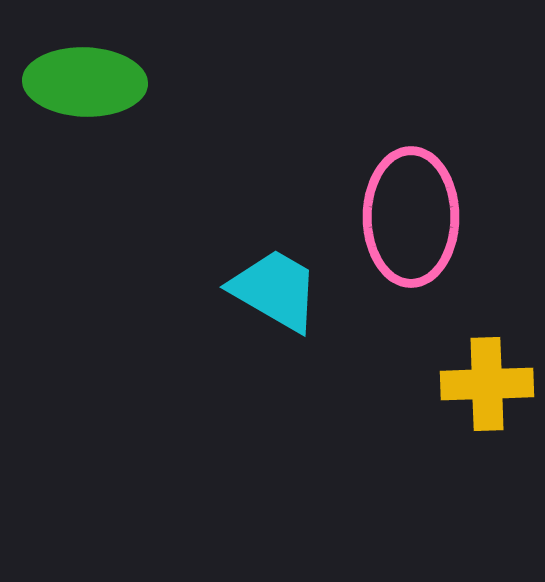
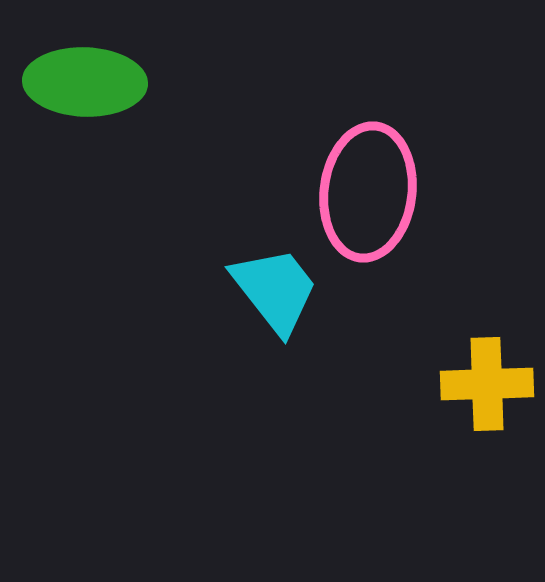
pink ellipse: moved 43 px left, 25 px up; rotated 7 degrees clockwise
cyan trapezoid: rotated 22 degrees clockwise
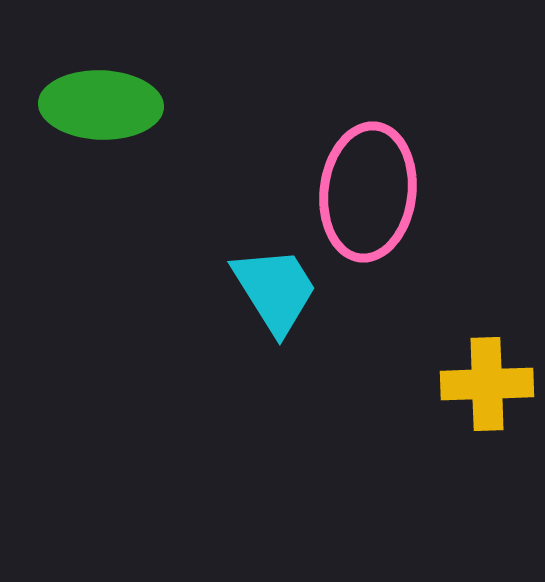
green ellipse: moved 16 px right, 23 px down
cyan trapezoid: rotated 6 degrees clockwise
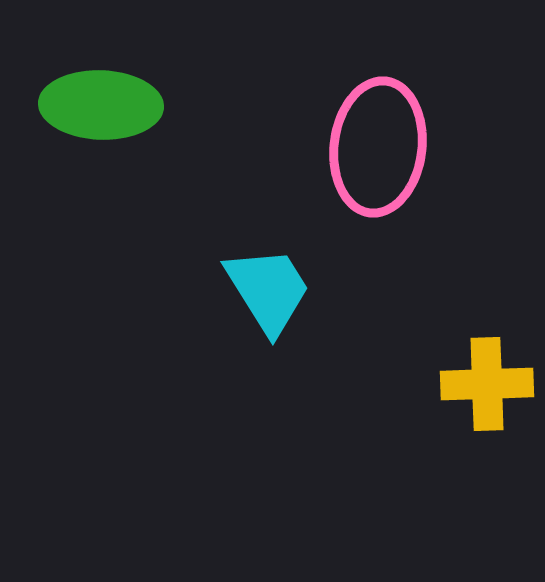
pink ellipse: moved 10 px right, 45 px up
cyan trapezoid: moved 7 px left
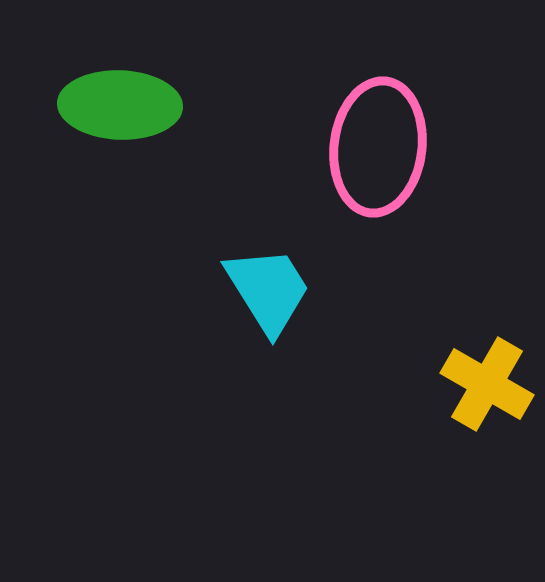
green ellipse: moved 19 px right
yellow cross: rotated 32 degrees clockwise
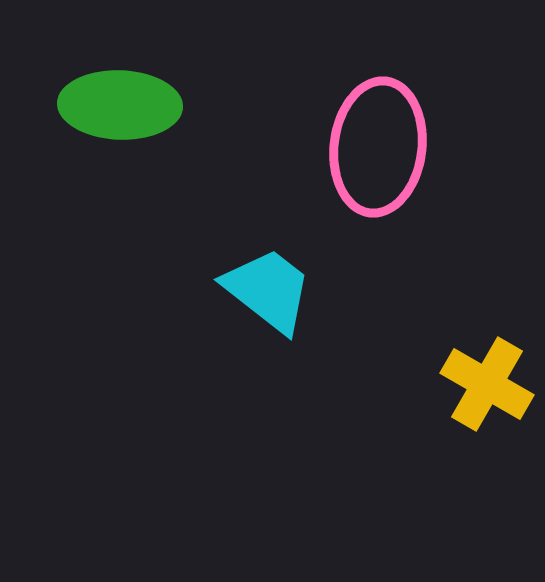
cyan trapezoid: rotated 20 degrees counterclockwise
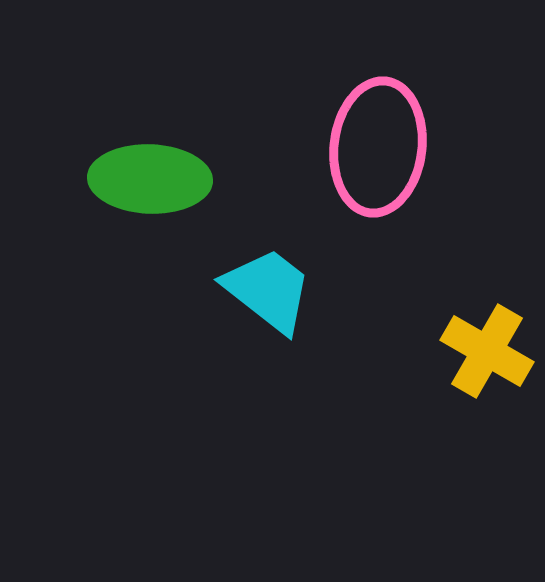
green ellipse: moved 30 px right, 74 px down
yellow cross: moved 33 px up
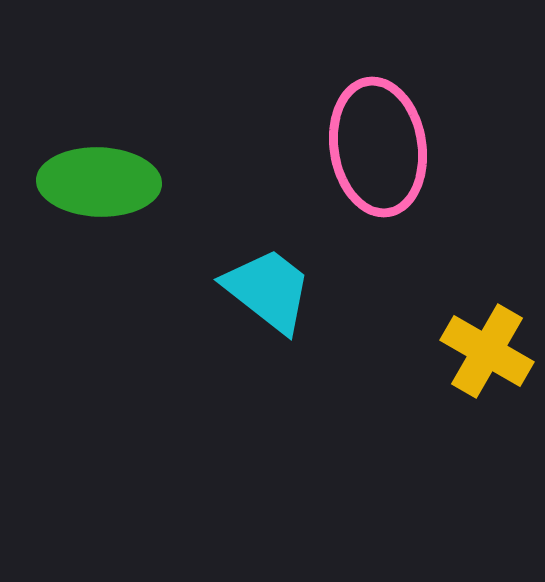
pink ellipse: rotated 16 degrees counterclockwise
green ellipse: moved 51 px left, 3 px down
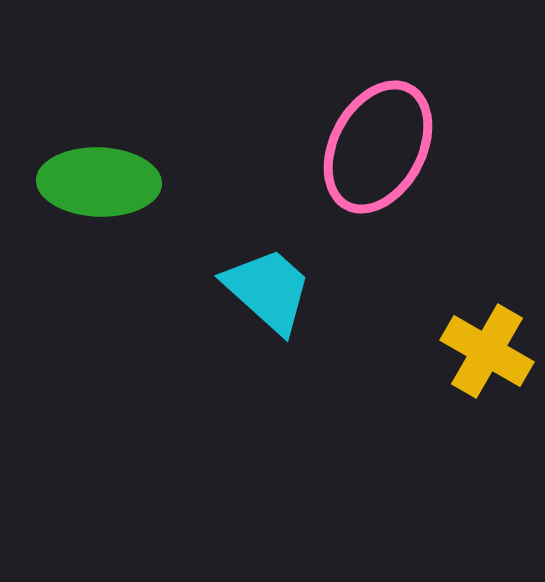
pink ellipse: rotated 37 degrees clockwise
cyan trapezoid: rotated 4 degrees clockwise
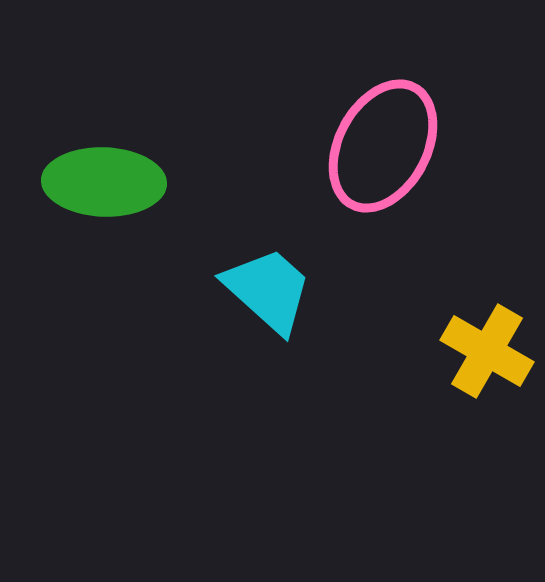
pink ellipse: moved 5 px right, 1 px up
green ellipse: moved 5 px right
